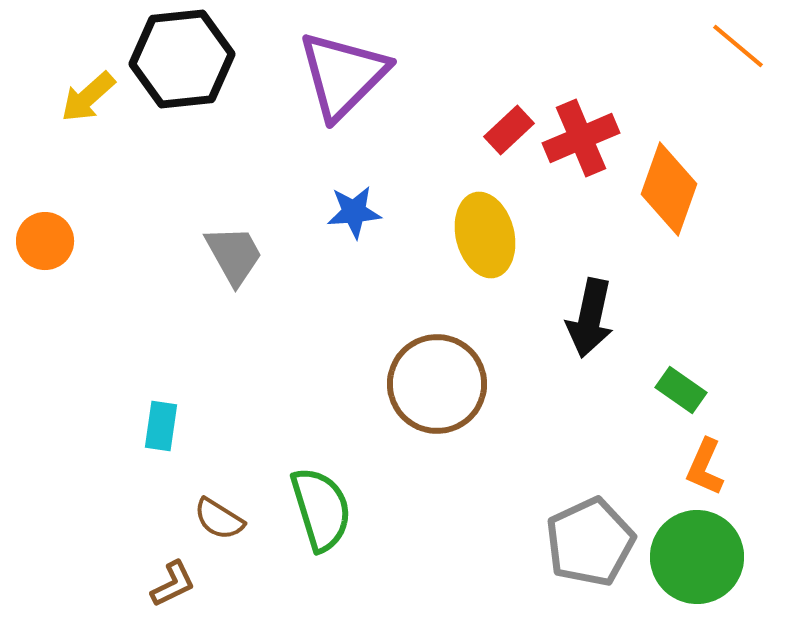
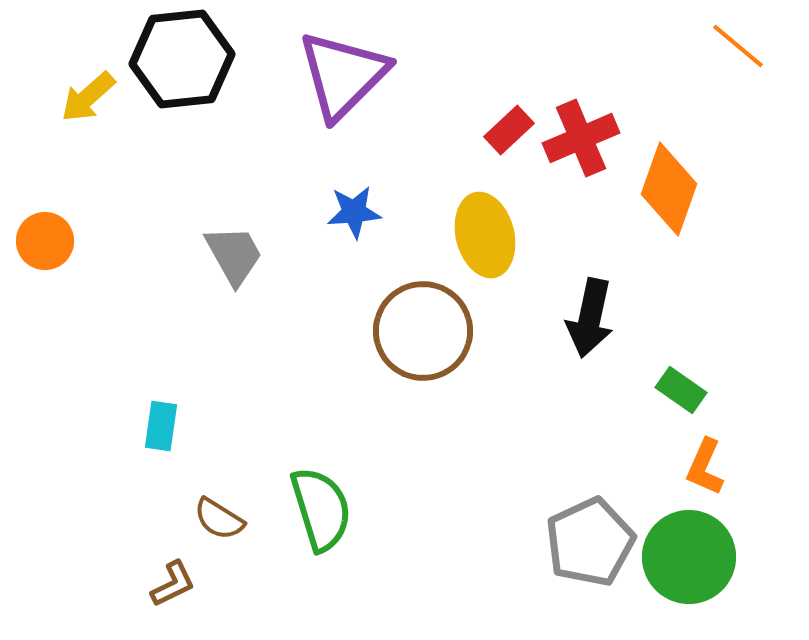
brown circle: moved 14 px left, 53 px up
green circle: moved 8 px left
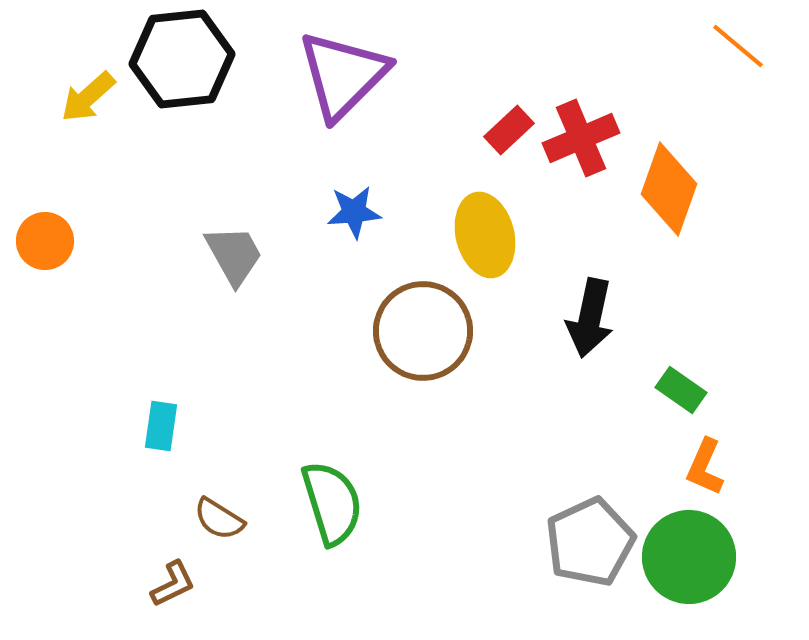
green semicircle: moved 11 px right, 6 px up
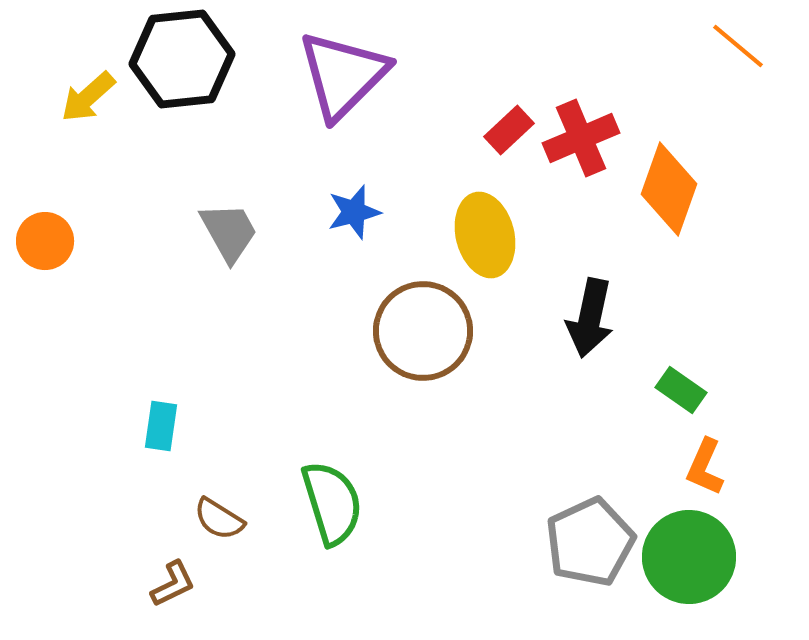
blue star: rotated 10 degrees counterclockwise
gray trapezoid: moved 5 px left, 23 px up
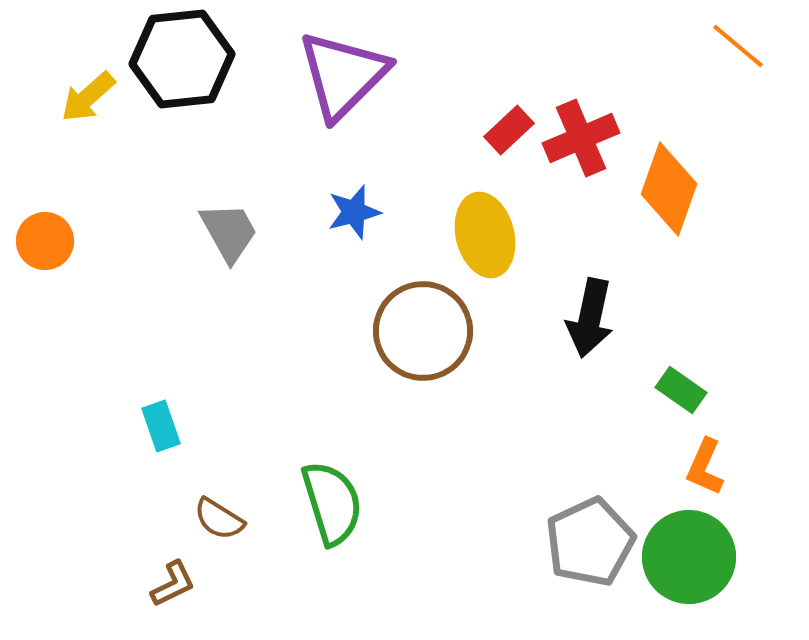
cyan rectangle: rotated 27 degrees counterclockwise
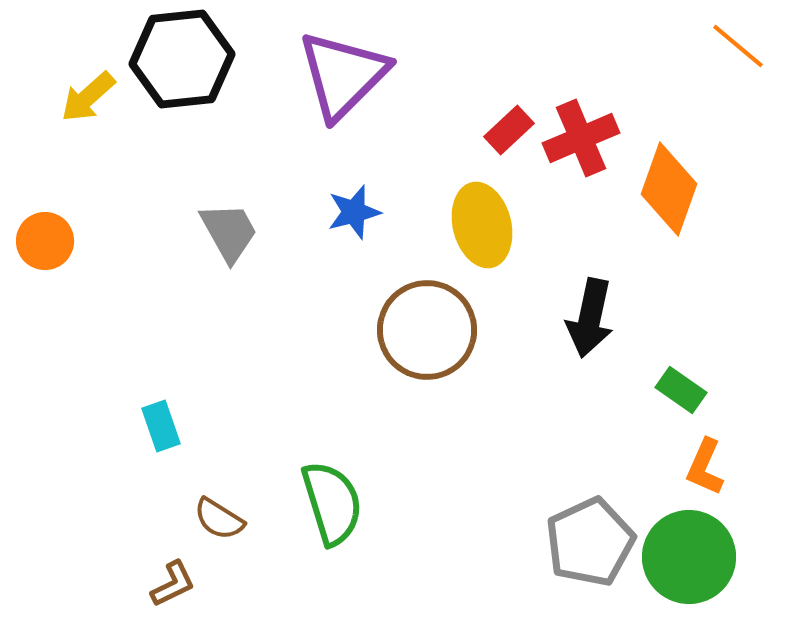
yellow ellipse: moved 3 px left, 10 px up
brown circle: moved 4 px right, 1 px up
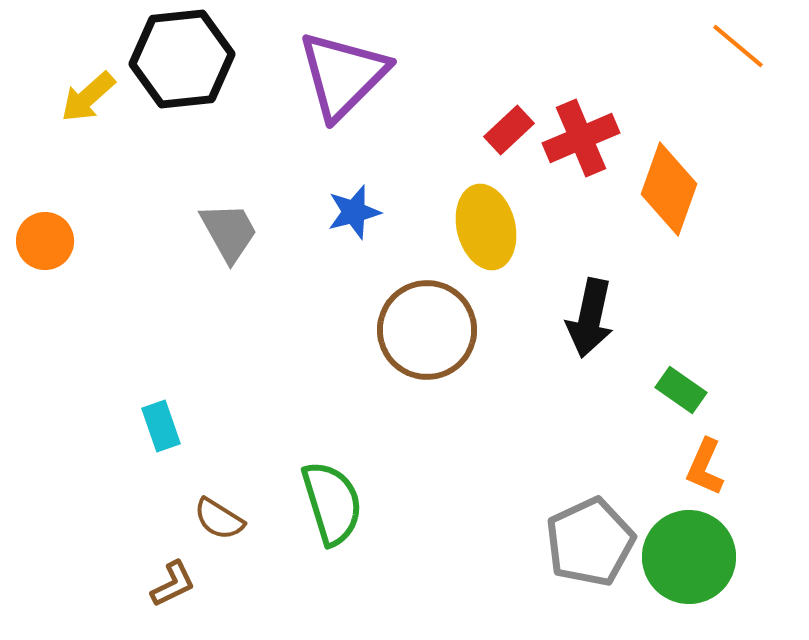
yellow ellipse: moved 4 px right, 2 px down
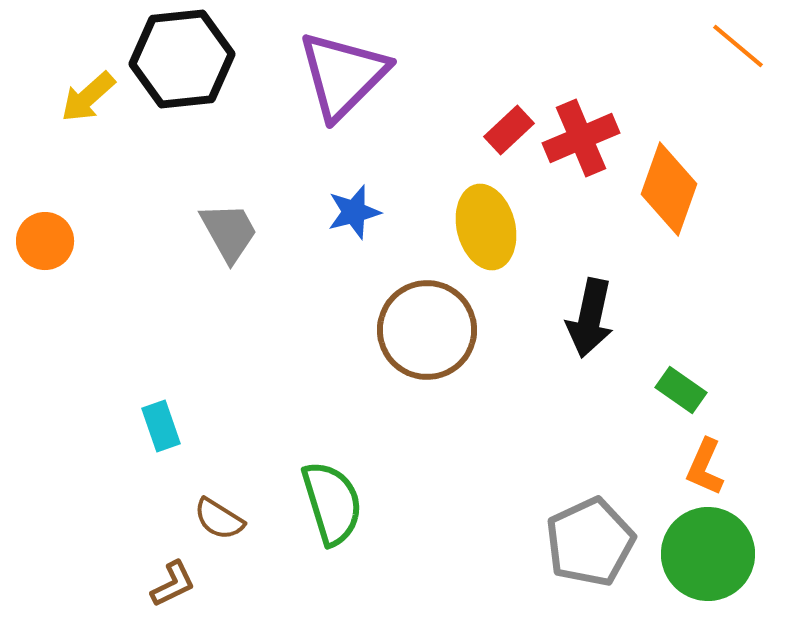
green circle: moved 19 px right, 3 px up
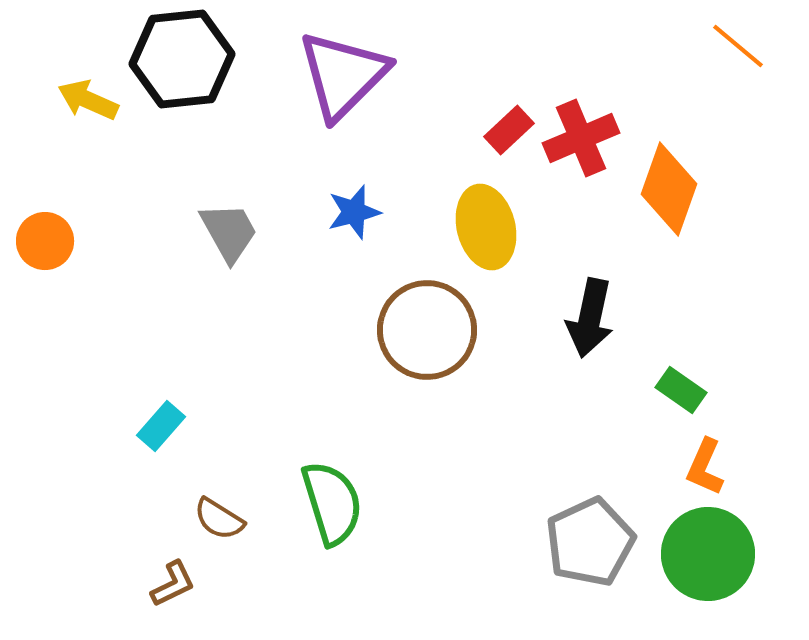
yellow arrow: moved 3 px down; rotated 66 degrees clockwise
cyan rectangle: rotated 60 degrees clockwise
